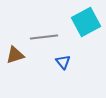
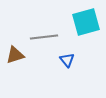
cyan square: rotated 12 degrees clockwise
blue triangle: moved 4 px right, 2 px up
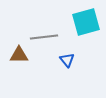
brown triangle: moved 4 px right; rotated 18 degrees clockwise
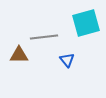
cyan square: moved 1 px down
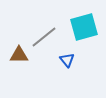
cyan square: moved 2 px left, 4 px down
gray line: rotated 32 degrees counterclockwise
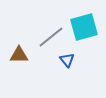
gray line: moved 7 px right
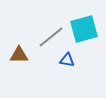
cyan square: moved 2 px down
blue triangle: rotated 42 degrees counterclockwise
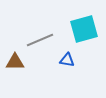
gray line: moved 11 px left, 3 px down; rotated 16 degrees clockwise
brown triangle: moved 4 px left, 7 px down
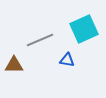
cyan square: rotated 8 degrees counterclockwise
brown triangle: moved 1 px left, 3 px down
